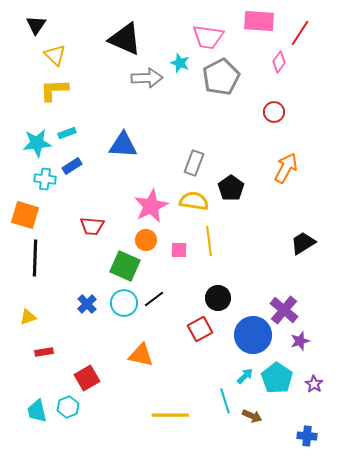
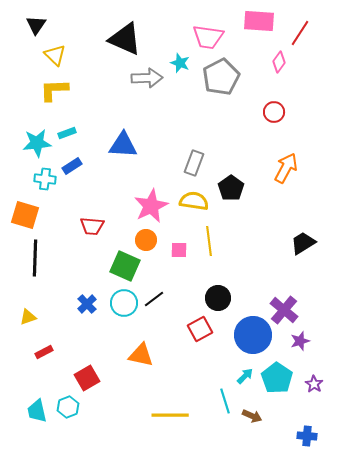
red rectangle at (44, 352): rotated 18 degrees counterclockwise
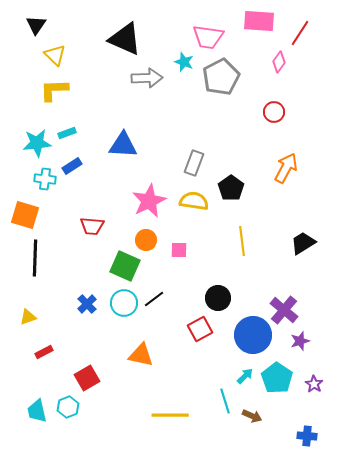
cyan star at (180, 63): moved 4 px right, 1 px up
pink star at (151, 206): moved 2 px left, 5 px up
yellow line at (209, 241): moved 33 px right
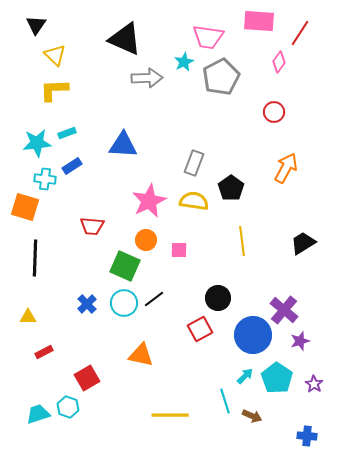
cyan star at (184, 62): rotated 24 degrees clockwise
orange square at (25, 215): moved 8 px up
yellow triangle at (28, 317): rotated 18 degrees clockwise
cyan hexagon at (68, 407): rotated 20 degrees counterclockwise
cyan trapezoid at (37, 411): moved 1 px right, 3 px down; rotated 85 degrees clockwise
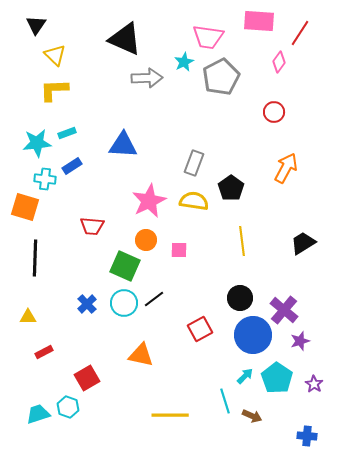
black circle at (218, 298): moved 22 px right
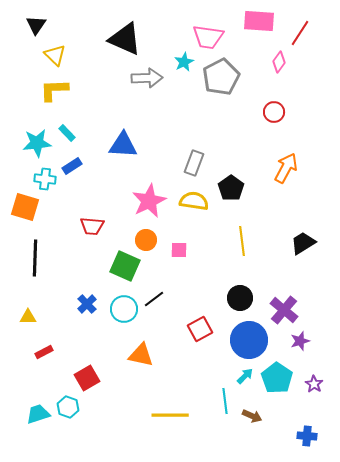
cyan rectangle at (67, 133): rotated 66 degrees clockwise
cyan circle at (124, 303): moved 6 px down
blue circle at (253, 335): moved 4 px left, 5 px down
cyan line at (225, 401): rotated 10 degrees clockwise
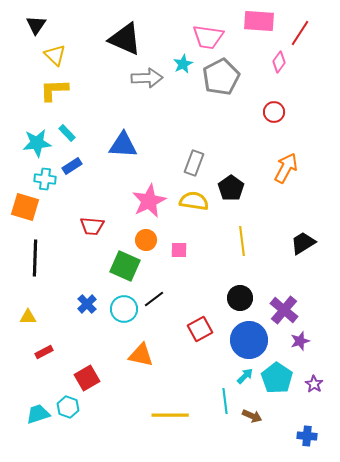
cyan star at (184, 62): moved 1 px left, 2 px down
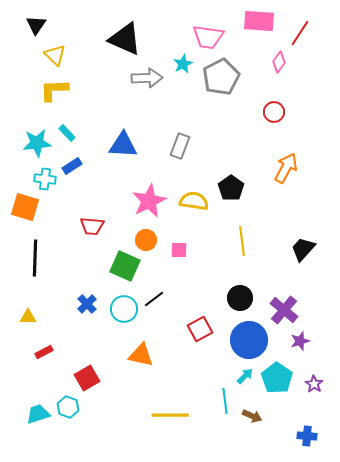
gray rectangle at (194, 163): moved 14 px left, 17 px up
black trapezoid at (303, 243): moved 6 px down; rotated 16 degrees counterclockwise
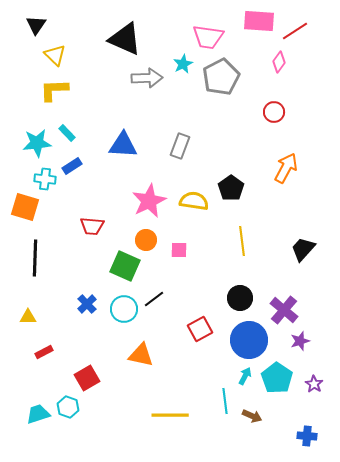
red line at (300, 33): moved 5 px left, 2 px up; rotated 24 degrees clockwise
cyan arrow at (245, 376): rotated 18 degrees counterclockwise
